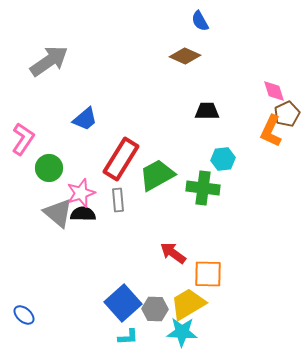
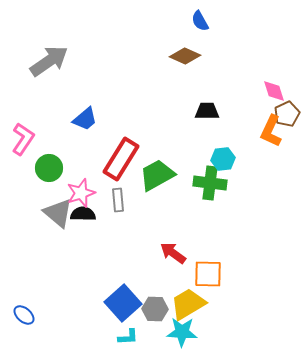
green cross: moved 7 px right, 5 px up
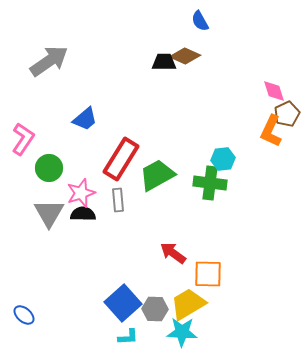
black trapezoid: moved 43 px left, 49 px up
gray triangle: moved 9 px left; rotated 20 degrees clockwise
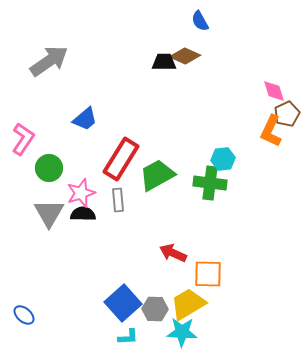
red arrow: rotated 12 degrees counterclockwise
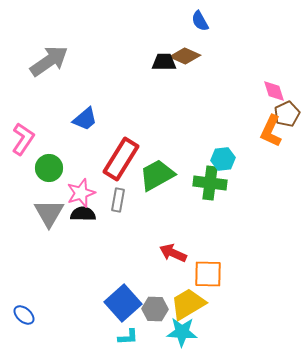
gray rectangle: rotated 15 degrees clockwise
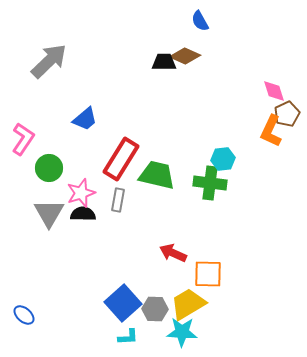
gray arrow: rotated 9 degrees counterclockwise
green trapezoid: rotated 42 degrees clockwise
